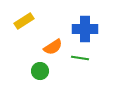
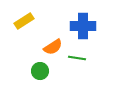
blue cross: moved 2 px left, 3 px up
green line: moved 3 px left
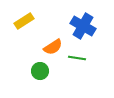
blue cross: rotated 30 degrees clockwise
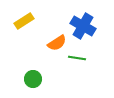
orange semicircle: moved 4 px right, 4 px up
green circle: moved 7 px left, 8 px down
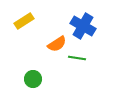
orange semicircle: moved 1 px down
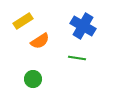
yellow rectangle: moved 1 px left
orange semicircle: moved 17 px left, 3 px up
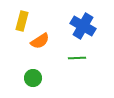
yellow rectangle: moved 1 px left; rotated 42 degrees counterclockwise
green line: rotated 12 degrees counterclockwise
green circle: moved 1 px up
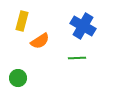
green circle: moved 15 px left
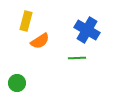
yellow rectangle: moved 4 px right
blue cross: moved 4 px right, 4 px down
green circle: moved 1 px left, 5 px down
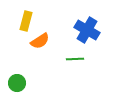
green line: moved 2 px left, 1 px down
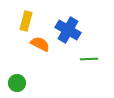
blue cross: moved 19 px left
orange semicircle: moved 3 px down; rotated 120 degrees counterclockwise
green line: moved 14 px right
